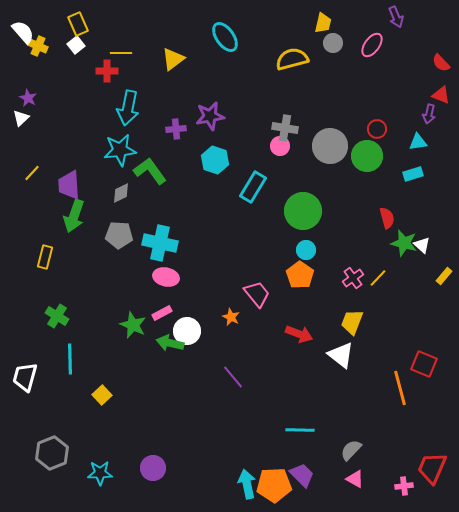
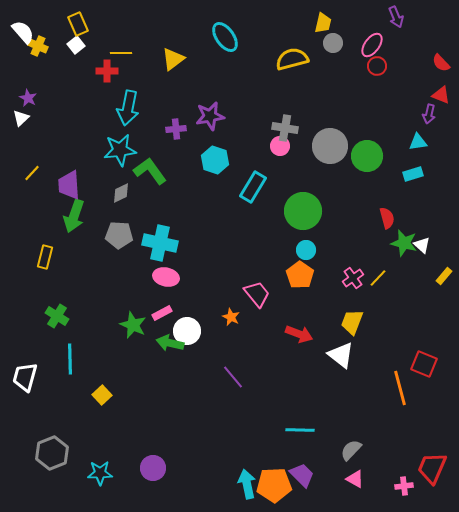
red circle at (377, 129): moved 63 px up
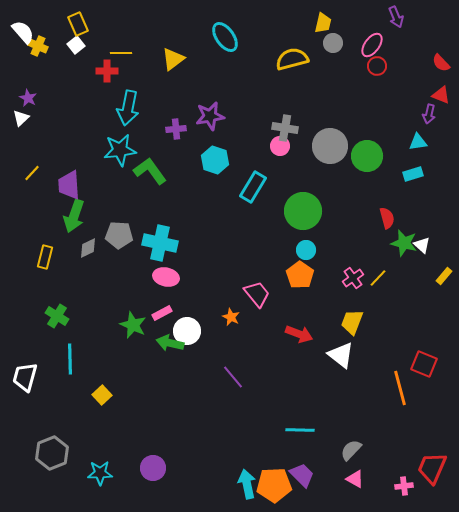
gray diamond at (121, 193): moved 33 px left, 55 px down
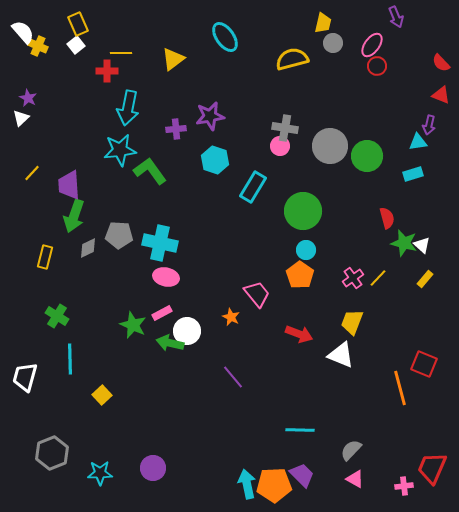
purple arrow at (429, 114): moved 11 px down
yellow rectangle at (444, 276): moved 19 px left, 3 px down
white triangle at (341, 355): rotated 16 degrees counterclockwise
